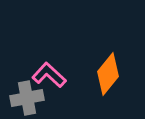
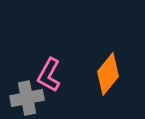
pink L-shape: rotated 104 degrees counterclockwise
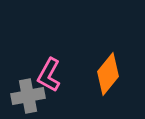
gray cross: moved 1 px right, 2 px up
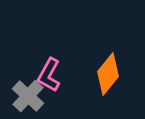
gray cross: rotated 36 degrees counterclockwise
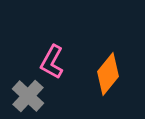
pink L-shape: moved 3 px right, 13 px up
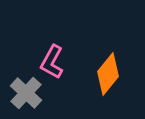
gray cross: moved 2 px left, 3 px up
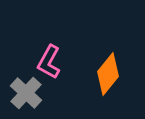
pink L-shape: moved 3 px left
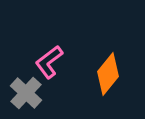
pink L-shape: rotated 24 degrees clockwise
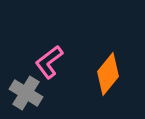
gray cross: rotated 12 degrees counterclockwise
